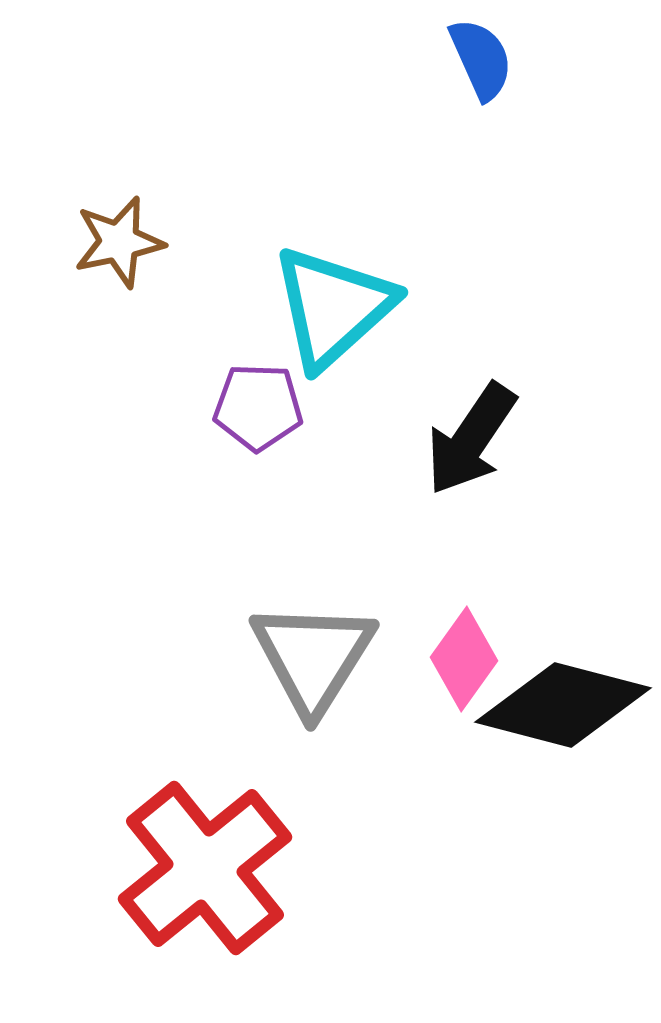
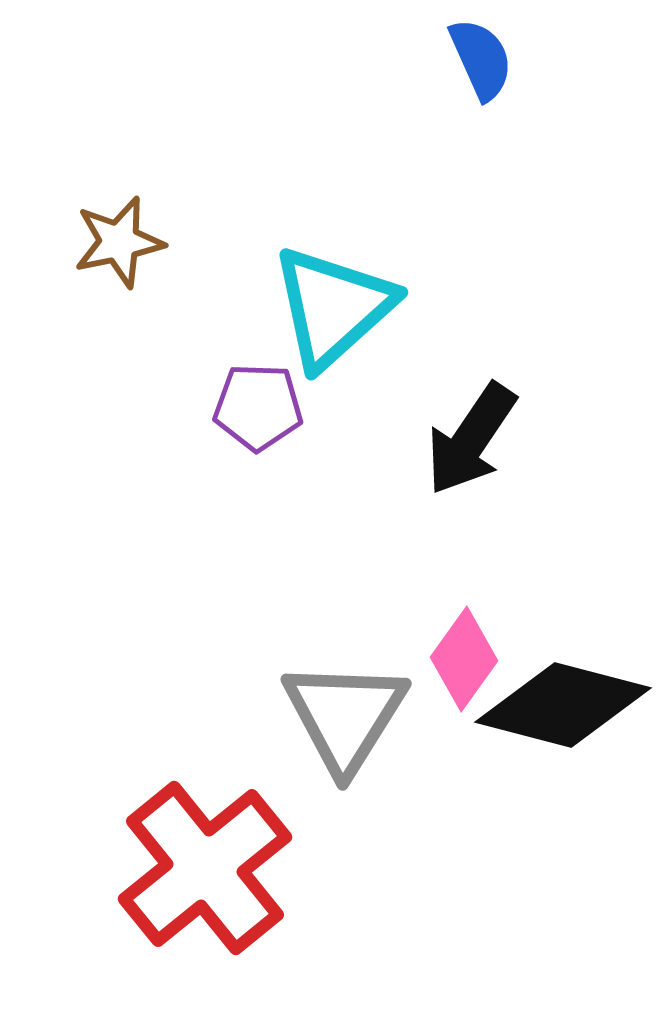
gray triangle: moved 32 px right, 59 px down
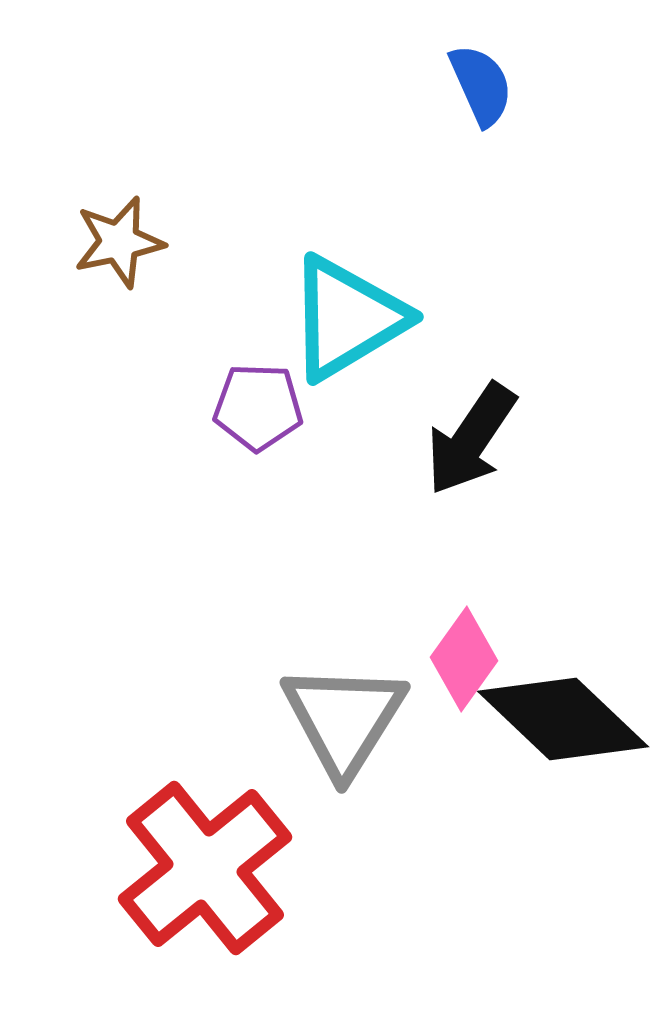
blue semicircle: moved 26 px down
cyan triangle: moved 14 px right, 11 px down; rotated 11 degrees clockwise
black diamond: moved 14 px down; rotated 29 degrees clockwise
gray triangle: moved 1 px left, 3 px down
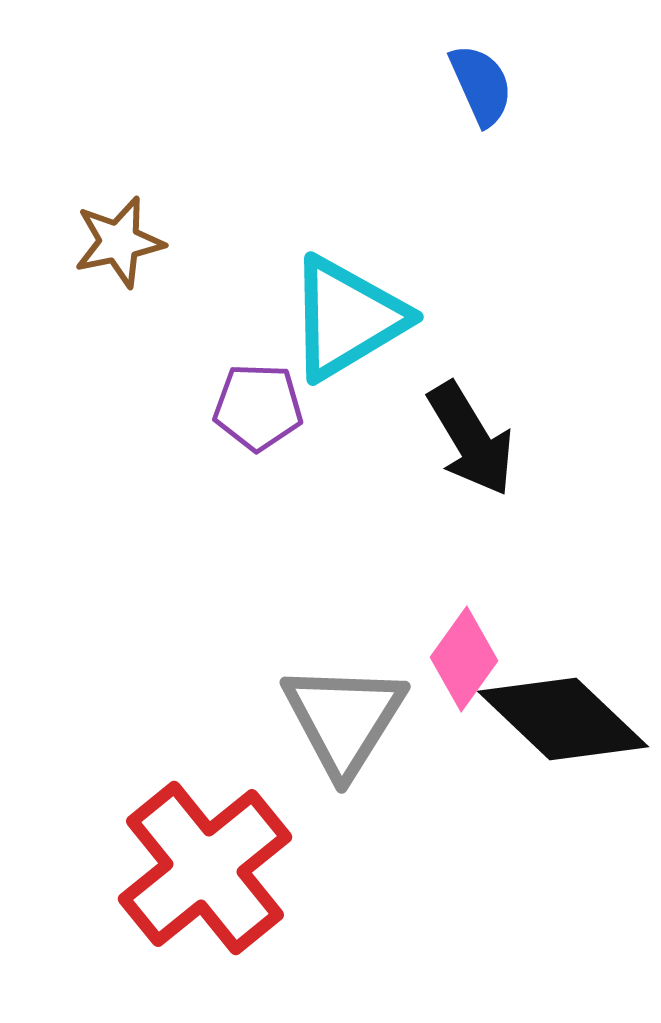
black arrow: rotated 65 degrees counterclockwise
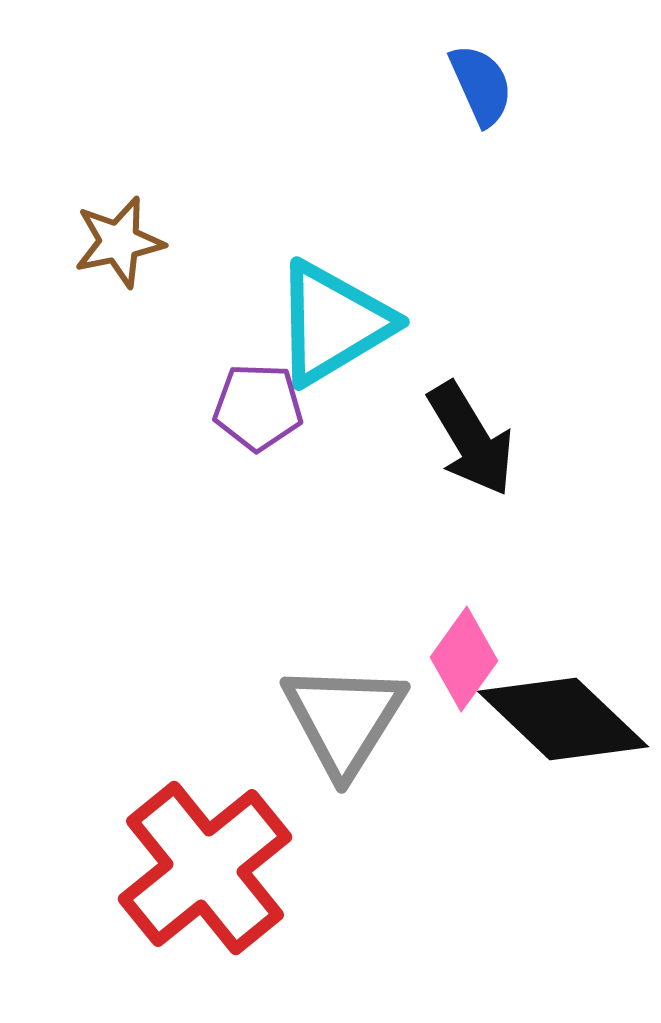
cyan triangle: moved 14 px left, 5 px down
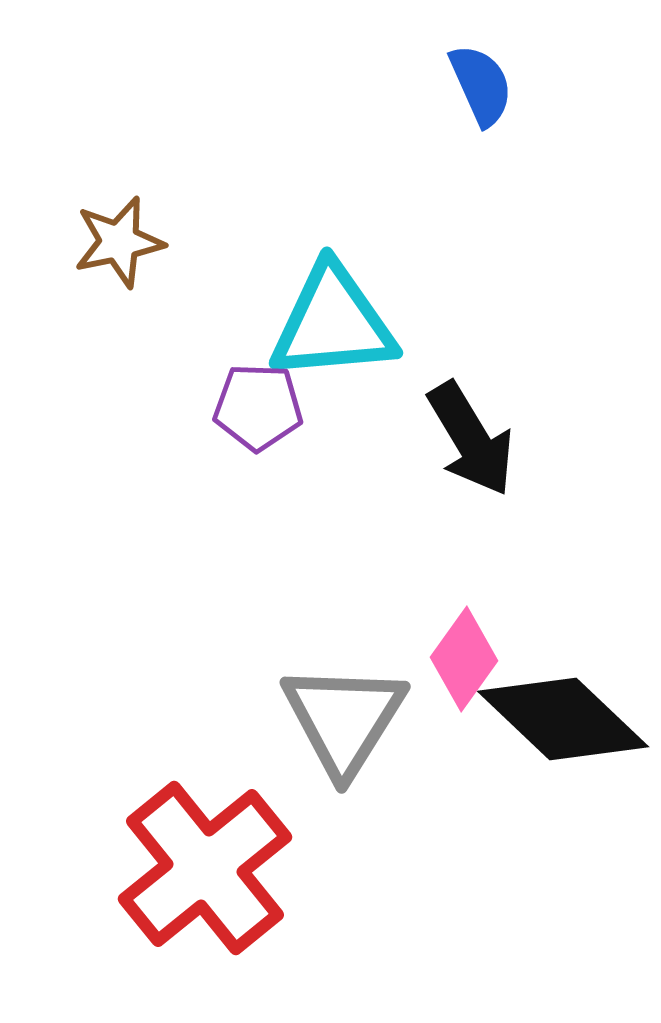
cyan triangle: rotated 26 degrees clockwise
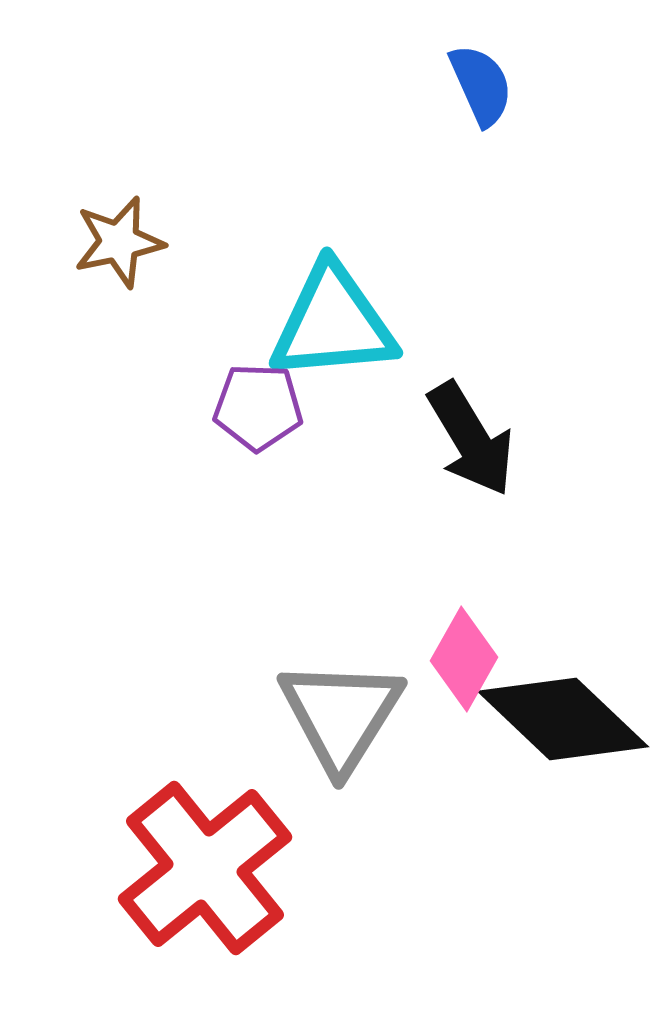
pink diamond: rotated 6 degrees counterclockwise
gray triangle: moved 3 px left, 4 px up
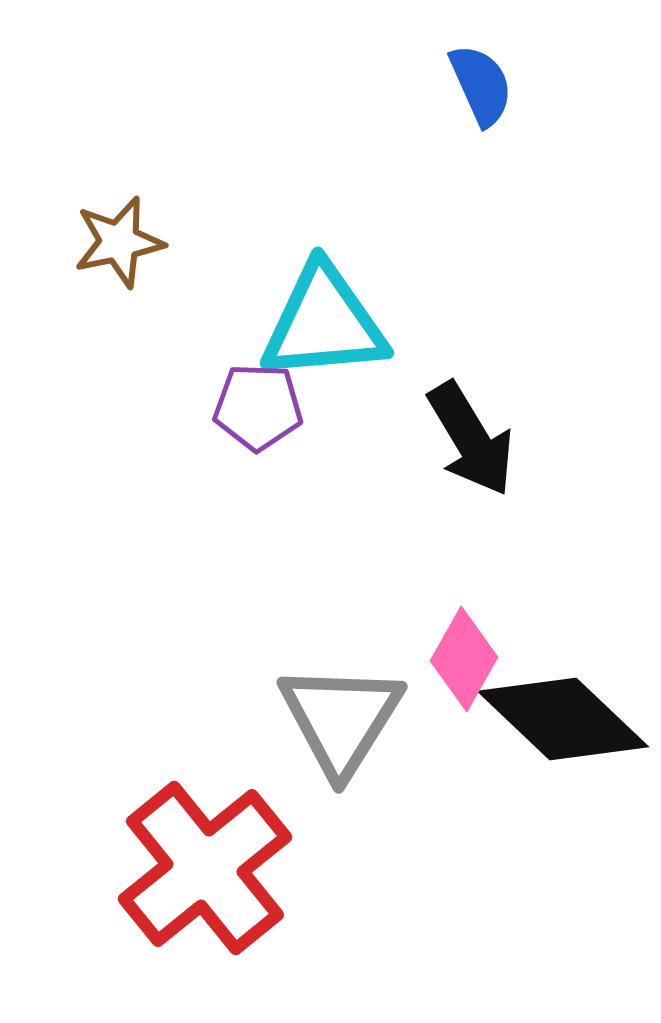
cyan triangle: moved 9 px left
gray triangle: moved 4 px down
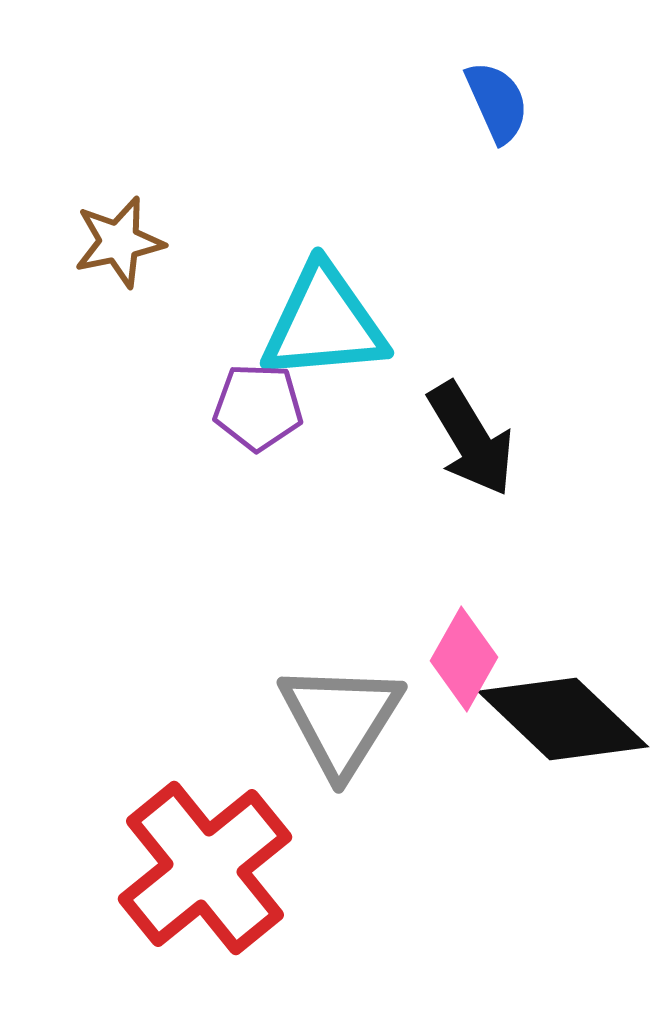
blue semicircle: moved 16 px right, 17 px down
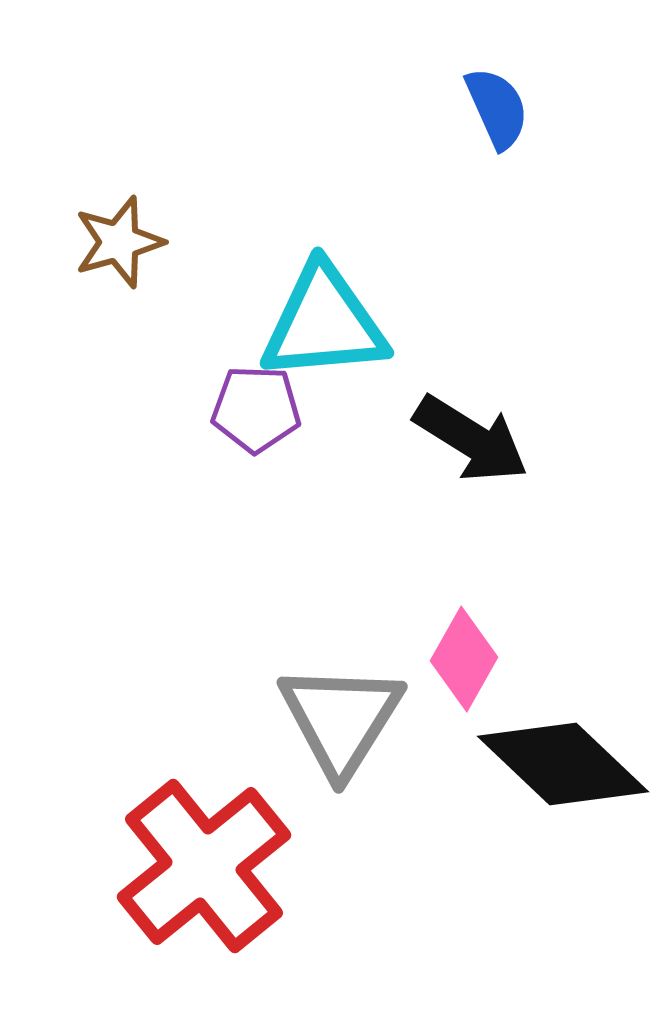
blue semicircle: moved 6 px down
brown star: rotated 4 degrees counterclockwise
purple pentagon: moved 2 px left, 2 px down
black arrow: rotated 27 degrees counterclockwise
black diamond: moved 45 px down
red cross: moved 1 px left, 2 px up
